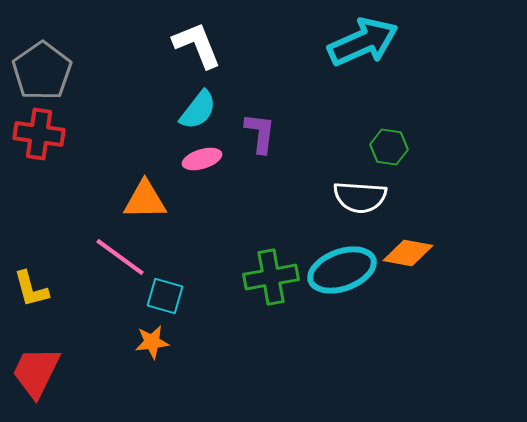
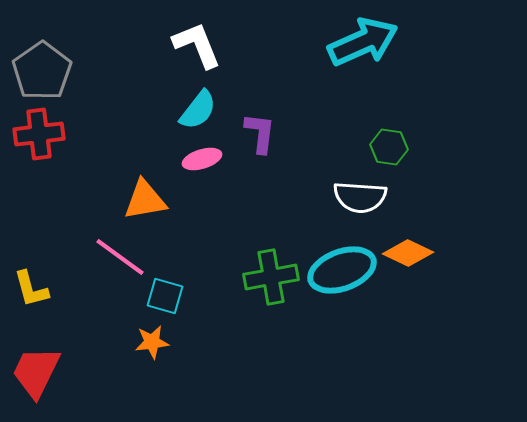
red cross: rotated 15 degrees counterclockwise
orange triangle: rotated 9 degrees counterclockwise
orange diamond: rotated 15 degrees clockwise
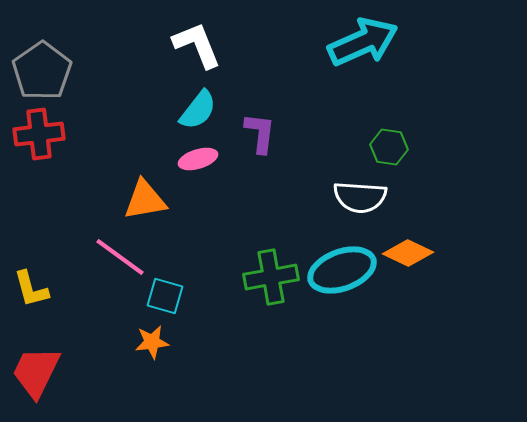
pink ellipse: moved 4 px left
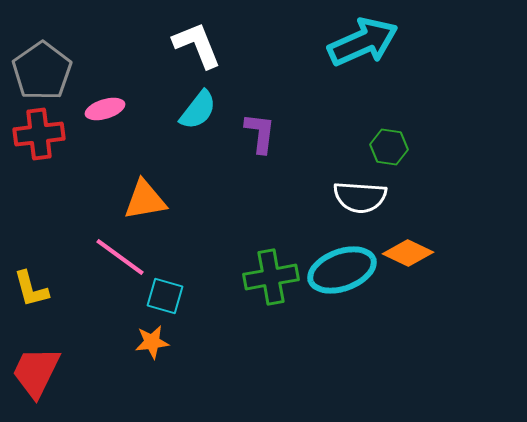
pink ellipse: moved 93 px left, 50 px up
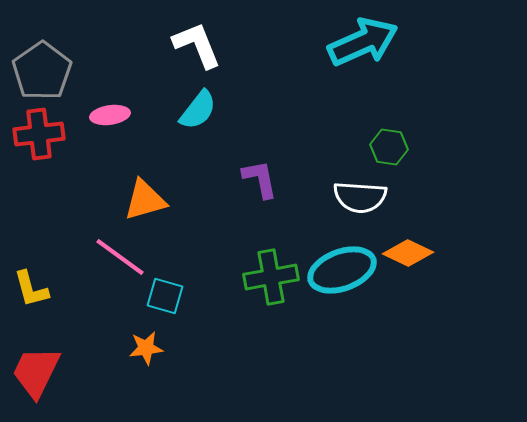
pink ellipse: moved 5 px right, 6 px down; rotated 9 degrees clockwise
purple L-shape: moved 46 px down; rotated 18 degrees counterclockwise
orange triangle: rotated 6 degrees counterclockwise
orange star: moved 6 px left, 6 px down
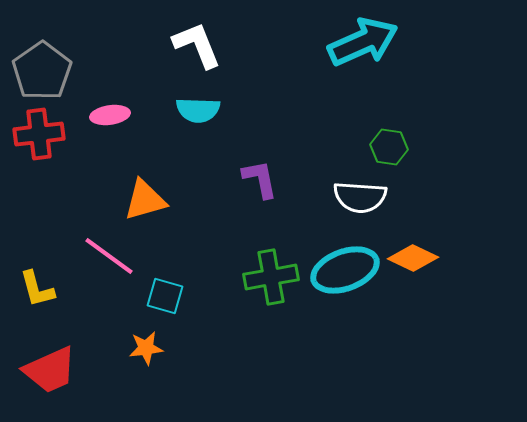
cyan semicircle: rotated 54 degrees clockwise
orange diamond: moved 5 px right, 5 px down
pink line: moved 11 px left, 1 px up
cyan ellipse: moved 3 px right
yellow L-shape: moved 6 px right
red trapezoid: moved 14 px right, 2 px up; rotated 140 degrees counterclockwise
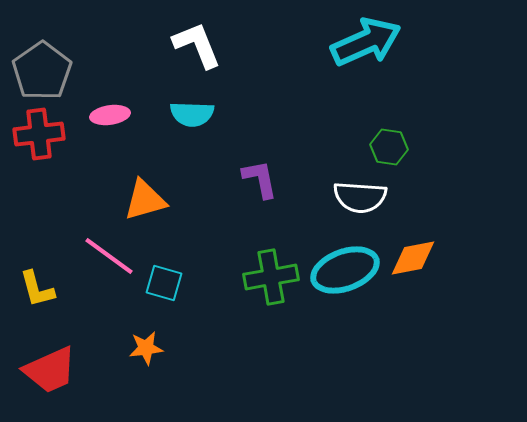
cyan arrow: moved 3 px right
cyan semicircle: moved 6 px left, 4 px down
orange diamond: rotated 36 degrees counterclockwise
cyan square: moved 1 px left, 13 px up
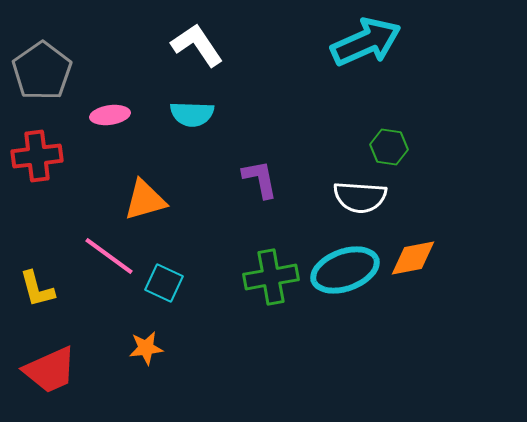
white L-shape: rotated 12 degrees counterclockwise
red cross: moved 2 px left, 22 px down
cyan square: rotated 9 degrees clockwise
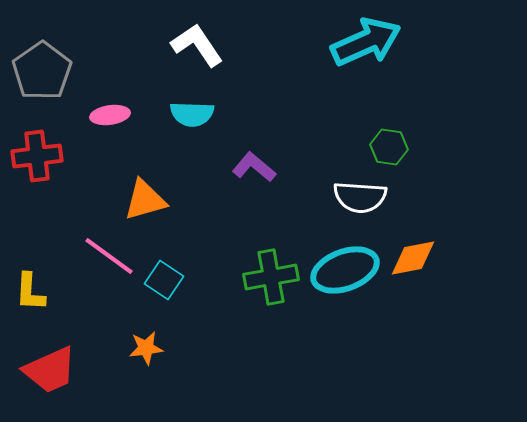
purple L-shape: moved 6 px left, 12 px up; rotated 39 degrees counterclockwise
cyan square: moved 3 px up; rotated 9 degrees clockwise
yellow L-shape: moved 7 px left, 3 px down; rotated 18 degrees clockwise
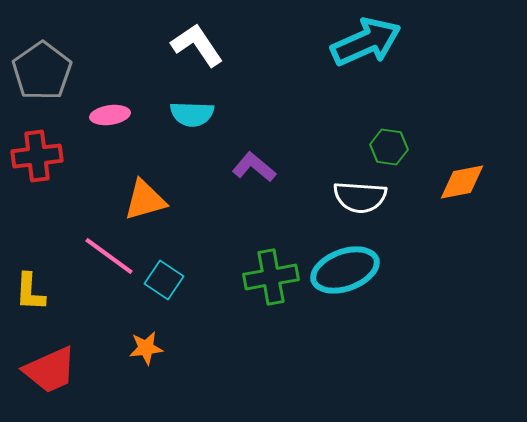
orange diamond: moved 49 px right, 76 px up
